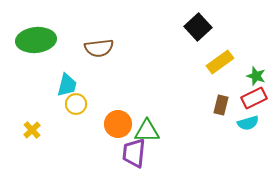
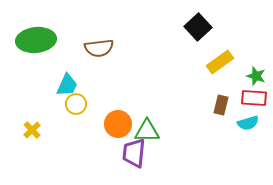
cyan trapezoid: rotated 10 degrees clockwise
red rectangle: rotated 30 degrees clockwise
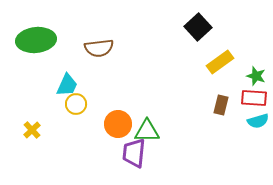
cyan semicircle: moved 10 px right, 2 px up
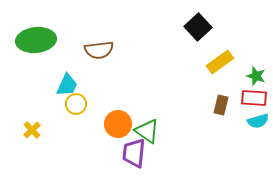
brown semicircle: moved 2 px down
green triangle: rotated 36 degrees clockwise
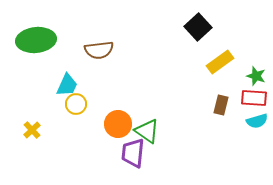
cyan semicircle: moved 1 px left
purple trapezoid: moved 1 px left
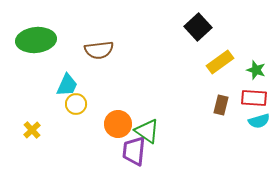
green star: moved 6 px up
cyan semicircle: moved 2 px right
purple trapezoid: moved 1 px right, 2 px up
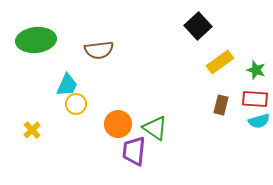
black square: moved 1 px up
red rectangle: moved 1 px right, 1 px down
green triangle: moved 8 px right, 3 px up
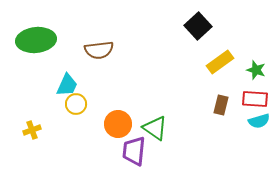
yellow cross: rotated 24 degrees clockwise
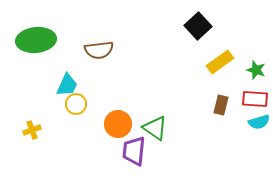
cyan semicircle: moved 1 px down
